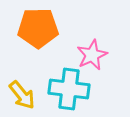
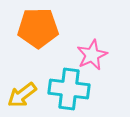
yellow arrow: rotated 92 degrees clockwise
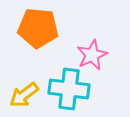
orange pentagon: rotated 6 degrees clockwise
yellow arrow: moved 2 px right
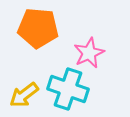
pink star: moved 3 px left, 2 px up
cyan cross: moved 1 px left; rotated 12 degrees clockwise
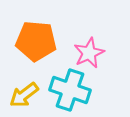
orange pentagon: moved 2 px left, 13 px down
cyan cross: moved 2 px right, 1 px down
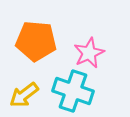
cyan cross: moved 3 px right, 1 px down
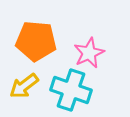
cyan cross: moved 2 px left, 1 px up
yellow arrow: moved 9 px up
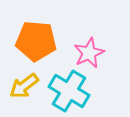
cyan cross: moved 2 px left, 1 px down; rotated 12 degrees clockwise
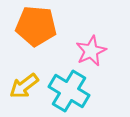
orange pentagon: moved 15 px up
pink star: moved 2 px right, 2 px up
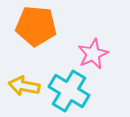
pink star: moved 2 px right, 3 px down
yellow arrow: rotated 48 degrees clockwise
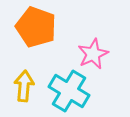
orange pentagon: moved 1 px down; rotated 15 degrees clockwise
yellow arrow: rotated 84 degrees clockwise
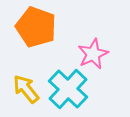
yellow arrow: moved 2 px right, 3 px down; rotated 44 degrees counterclockwise
cyan cross: moved 1 px left, 2 px up; rotated 12 degrees clockwise
